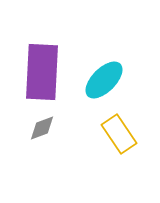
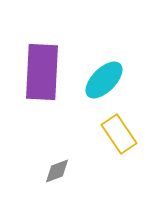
gray diamond: moved 15 px right, 43 px down
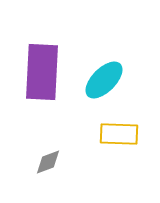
yellow rectangle: rotated 54 degrees counterclockwise
gray diamond: moved 9 px left, 9 px up
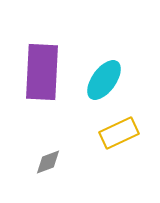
cyan ellipse: rotated 9 degrees counterclockwise
yellow rectangle: moved 1 px up; rotated 27 degrees counterclockwise
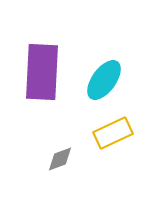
yellow rectangle: moved 6 px left
gray diamond: moved 12 px right, 3 px up
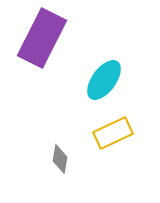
purple rectangle: moved 34 px up; rotated 24 degrees clockwise
gray diamond: rotated 60 degrees counterclockwise
